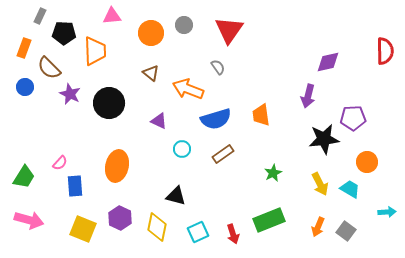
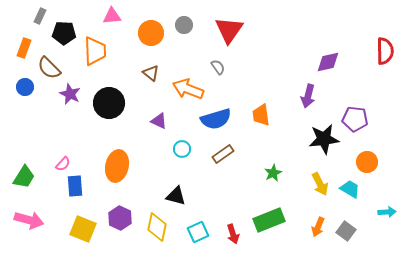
purple pentagon at (353, 118): moved 2 px right, 1 px down; rotated 10 degrees clockwise
pink semicircle at (60, 163): moved 3 px right, 1 px down
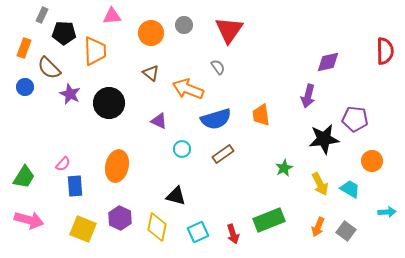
gray rectangle at (40, 16): moved 2 px right, 1 px up
orange circle at (367, 162): moved 5 px right, 1 px up
green star at (273, 173): moved 11 px right, 5 px up
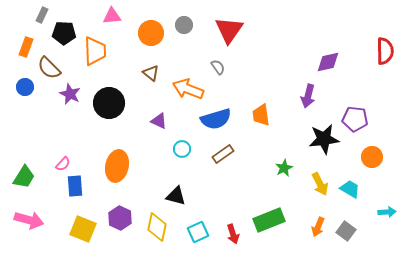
orange rectangle at (24, 48): moved 2 px right, 1 px up
orange circle at (372, 161): moved 4 px up
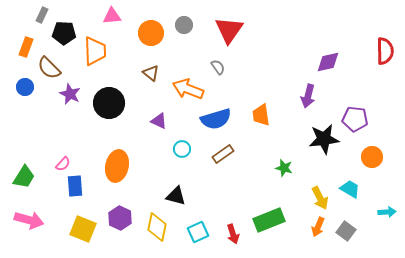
green star at (284, 168): rotated 30 degrees counterclockwise
yellow arrow at (320, 184): moved 14 px down
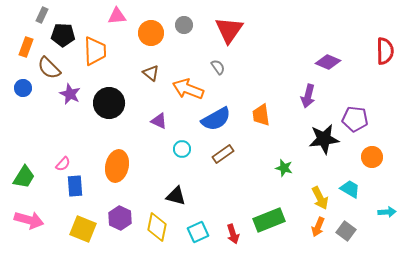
pink triangle at (112, 16): moved 5 px right
black pentagon at (64, 33): moved 1 px left, 2 px down
purple diamond at (328, 62): rotated 35 degrees clockwise
blue circle at (25, 87): moved 2 px left, 1 px down
blue semicircle at (216, 119): rotated 12 degrees counterclockwise
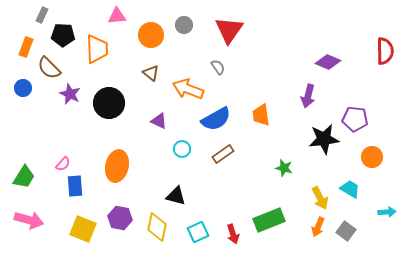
orange circle at (151, 33): moved 2 px down
orange trapezoid at (95, 51): moved 2 px right, 2 px up
purple hexagon at (120, 218): rotated 15 degrees counterclockwise
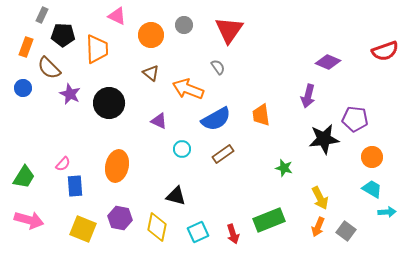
pink triangle at (117, 16): rotated 30 degrees clockwise
red semicircle at (385, 51): rotated 72 degrees clockwise
cyan trapezoid at (350, 189): moved 22 px right
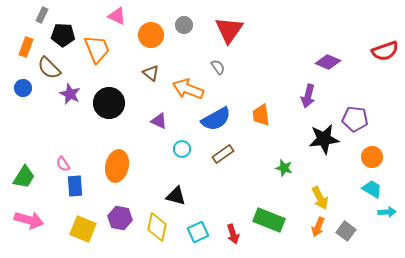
orange trapezoid at (97, 49): rotated 20 degrees counterclockwise
pink semicircle at (63, 164): rotated 105 degrees clockwise
green rectangle at (269, 220): rotated 44 degrees clockwise
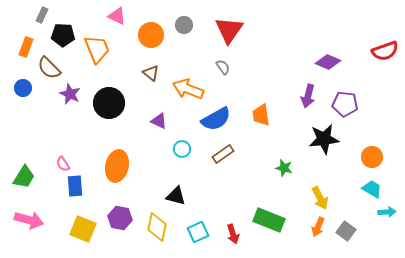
gray semicircle at (218, 67): moved 5 px right
purple pentagon at (355, 119): moved 10 px left, 15 px up
